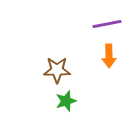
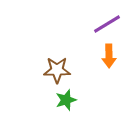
purple line: rotated 20 degrees counterclockwise
green star: moved 1 px up
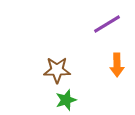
orange arrow: moved 8 px right, 9 px down
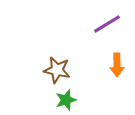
brown star: rotated 12 degrees clockwise
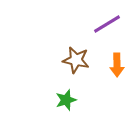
brown star: moved 19 px right, 10 px up
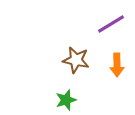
purple line: moved 4 px right
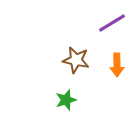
purple line: moved 1 px right, 1 px up
